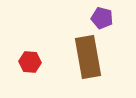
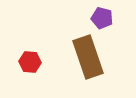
brown rectangle: rotated 9 degrees counterclockwise
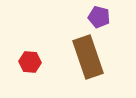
purple pentagon: moved 3 px left, 1 px up
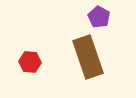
purple pentagon: rotated 15 degrees clockwise
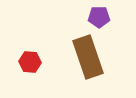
purple pentagon: rotated 30 degrees counterclockwise
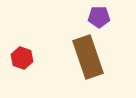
red hexagon: moved 8 px left, 4 px up; rotated 15 degrees clockwise
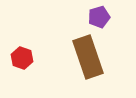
purple pentagon: rotated 15 degrees counterclockwise
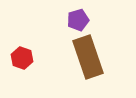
purple pentagon: moved 21 px left, 3 px down
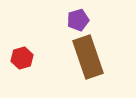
red hexagon: rotated 25 degrees clockwise
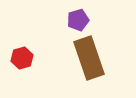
brown rectangle: moved 1 px right, 1 px down
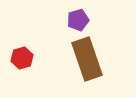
brown rectangle: moved 2 px left, 1 px down
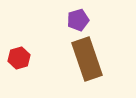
red hexagon: moved 3 px left
